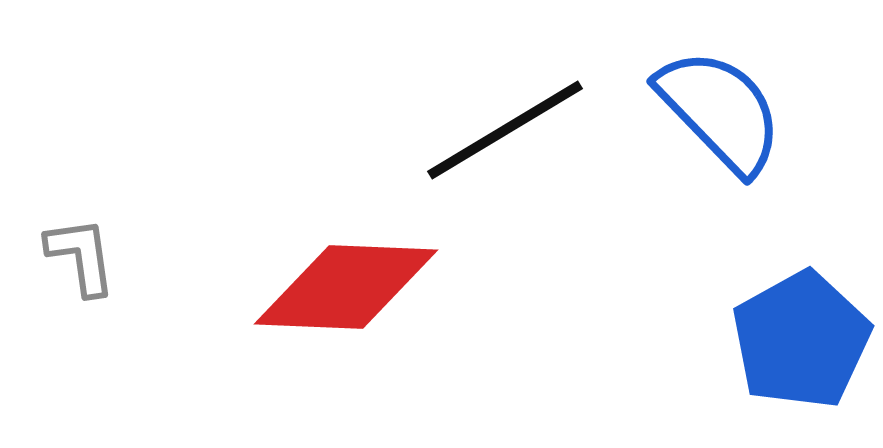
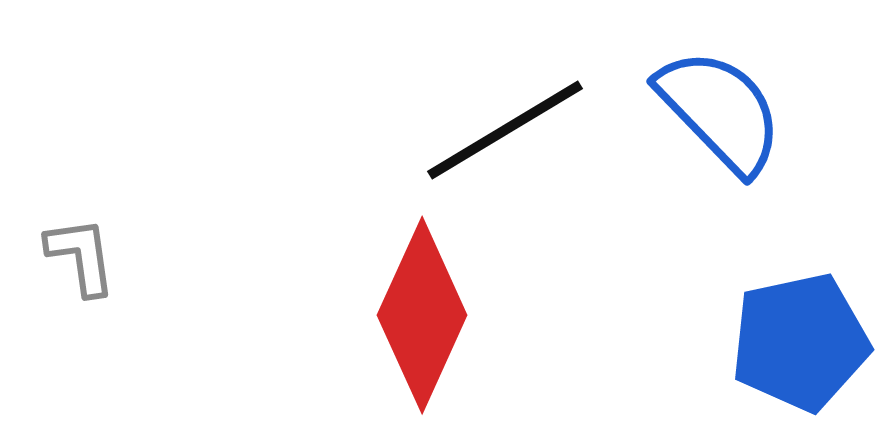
red diamond: moved 76 px right, 28 px down; rotated 68 degrees counterclockwise
blue pentagon: moved 1 px left, 2 px down; rotated 17 degrees clockwise
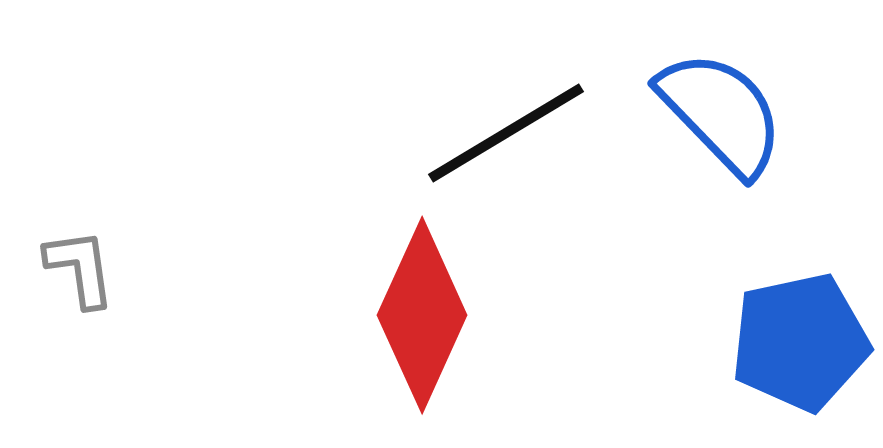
blue semicircle: moved 1 px right, 2 px down
black line: moved 1 px right, 3 px down
gray L-shape: moved 1 px left, 12 px down
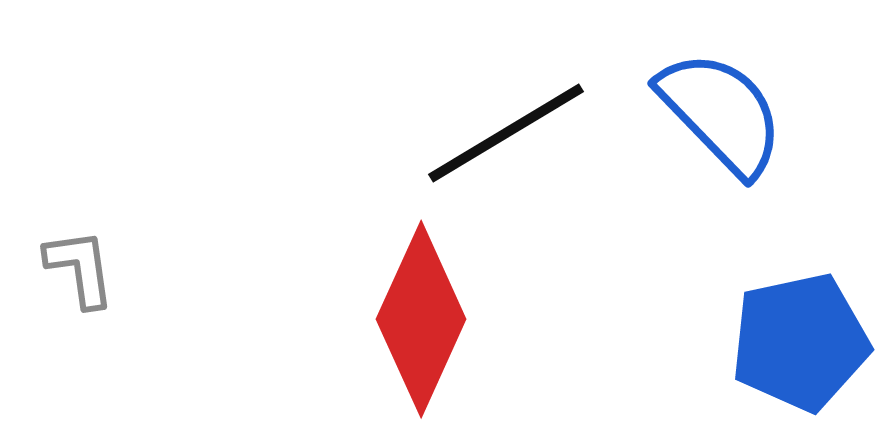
red diamond: moved 1 px left, 4 px down
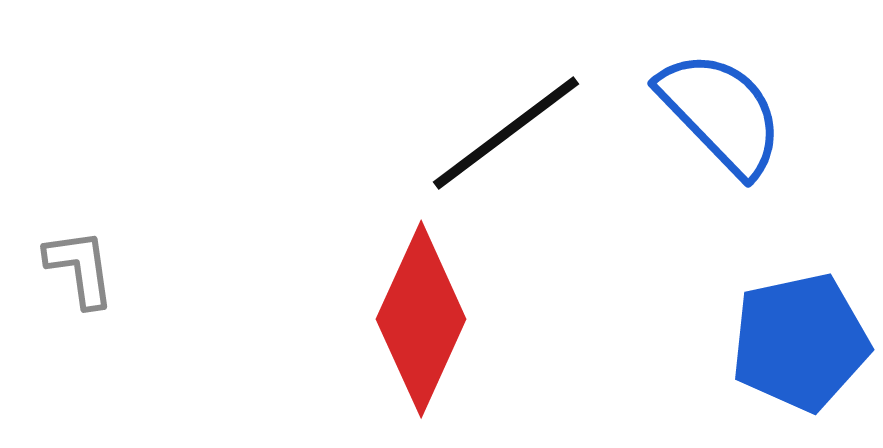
black line: rotated 6 degrees counterclockwise
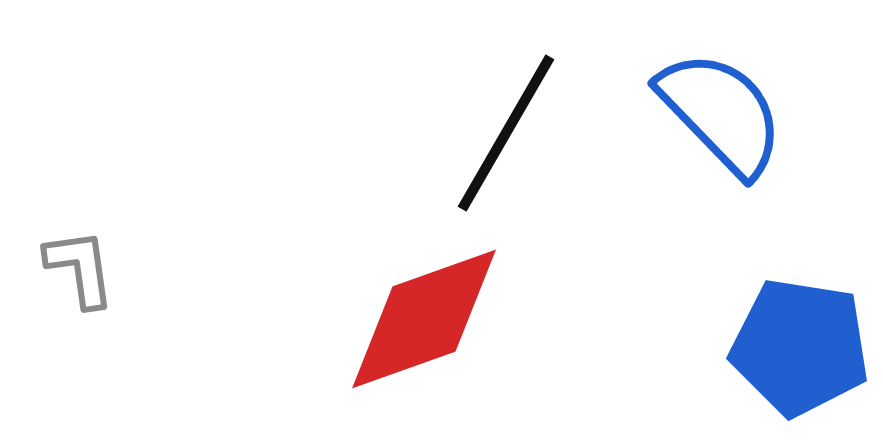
black line: rotated 23 degrees counterclockwise
red diamond: moved 3 px right; rotated 46 degrees clockwise
blue pentagon: moved 5 px down; rotated 21 degrees clockwise
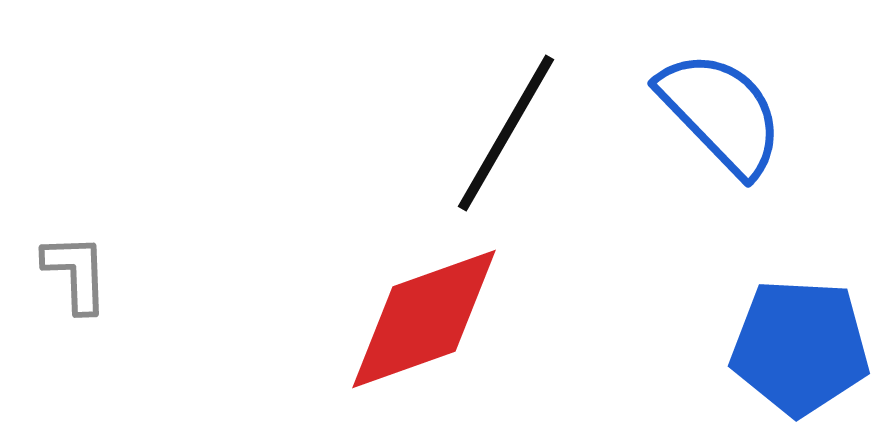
gray L-shape: moved 4 px left, 5 px down; rotated 6 degrees clockwise
blue pentagon: rotated 6 degrees counterclockwise
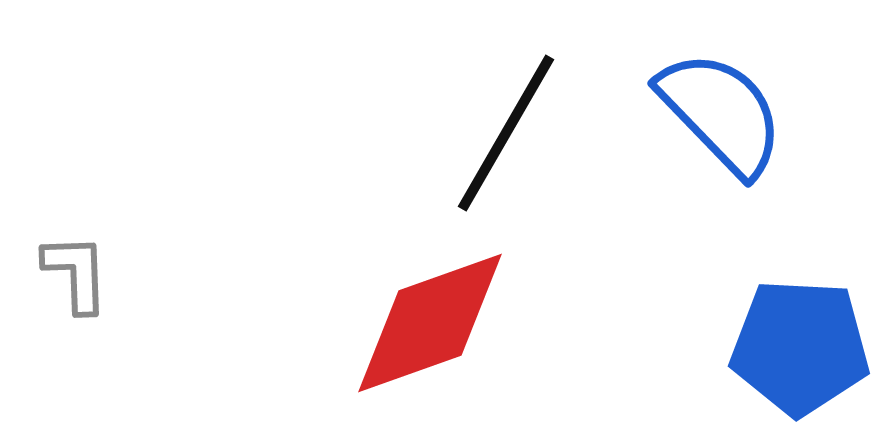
red diamond: moved 6 px right, 4 px down
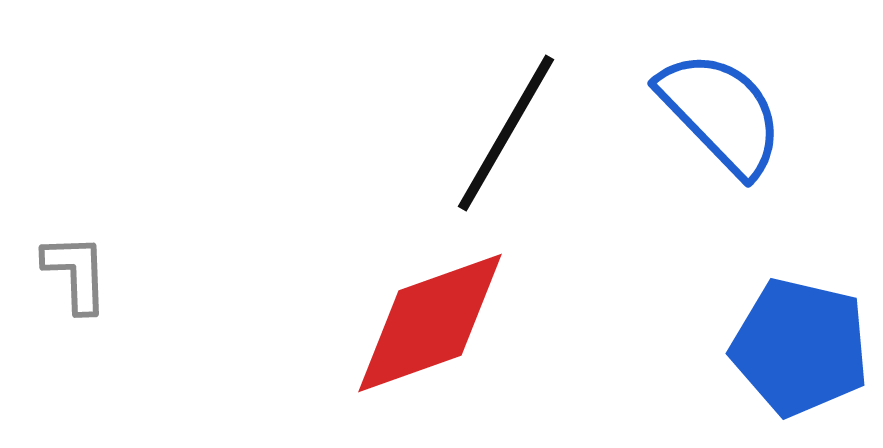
blue pentagon: rotated 10 degrees clockwise
